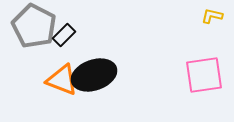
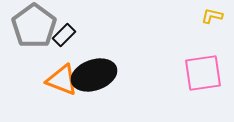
gray pentagon: rotated 9 degrees clockwise
pink square: moved 1 px left, 2 px up
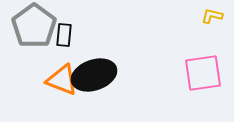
black rectangle: rotated 40 degrees counterclockwise
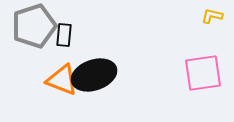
gray pentagon: rotated 18 degrees clockwise
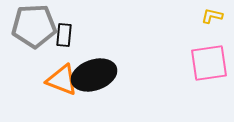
gray pentagon: rotated 15 degrees clockwise
pink square: moved 6 px right, 10 px up
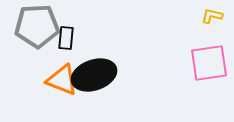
gray pentagon: moved 3 px right
black rectangle: moved 2 px right, 3 px down
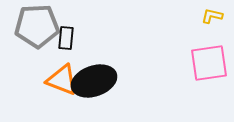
black ellipse: moved 6 px down
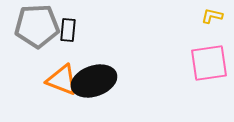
black rectangle: moved 2 px right, 8 px up
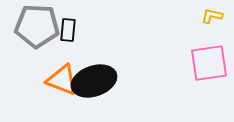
gray pentagon: rotated 6 degrees clockwise
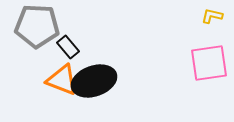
black rectangle: moved 17 px down; rotated 45 degrees counterclockwise
